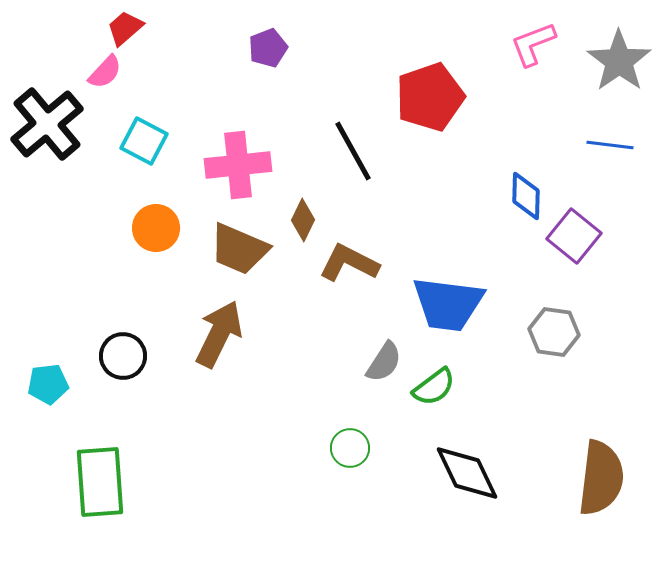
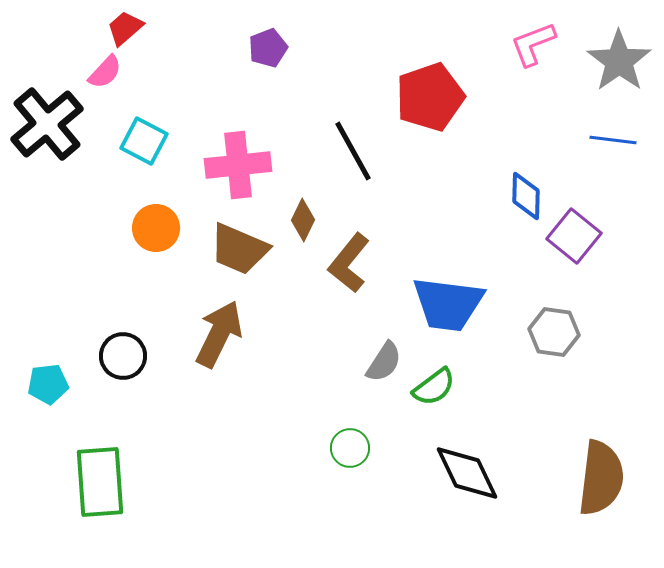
blue line: moved 3 px right, 5 px up
brown L-shape: rotated 78 degrees counterclockwise
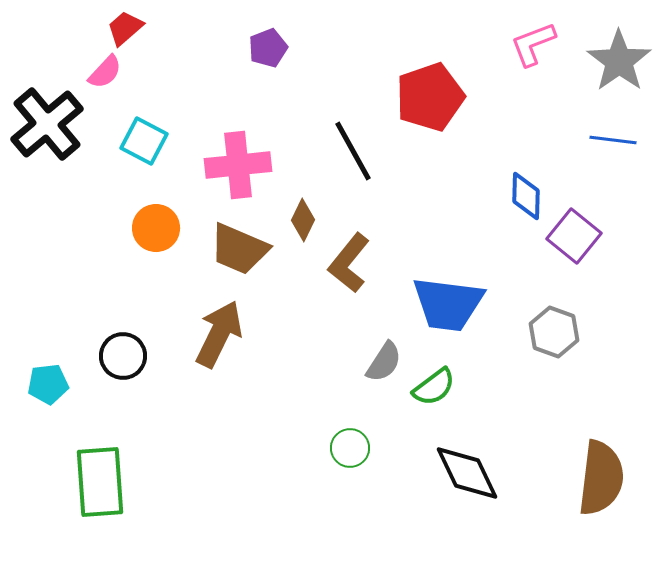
gray hexagon: rotated 12 degrees clockwise
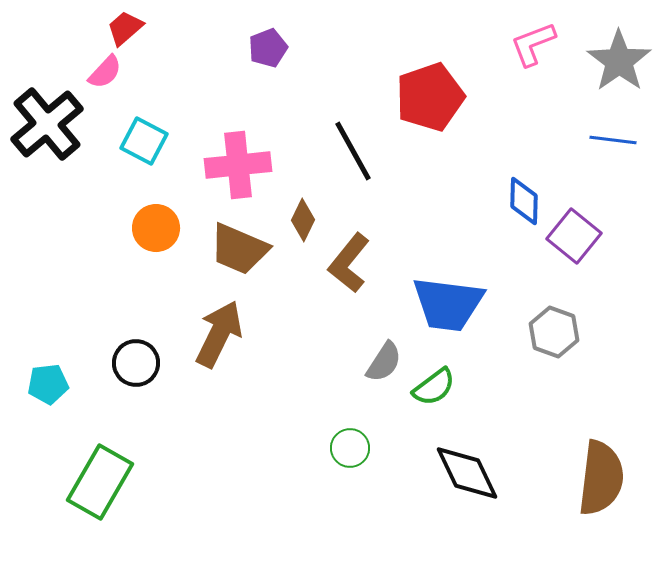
blue diamond: moved 2 px left, 5 px down
black circle: moved 13 px right, 7 px down
green rectangle: rotated 34 degrees clockwise
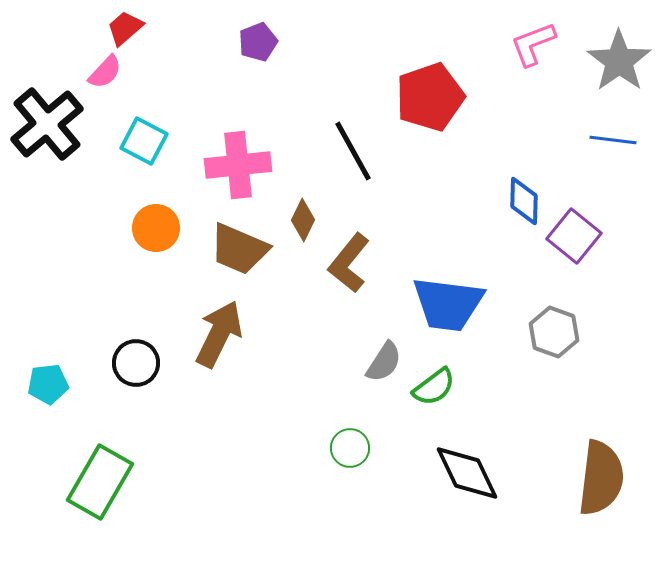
purple pentagon: moved 10 px left, 6 px up
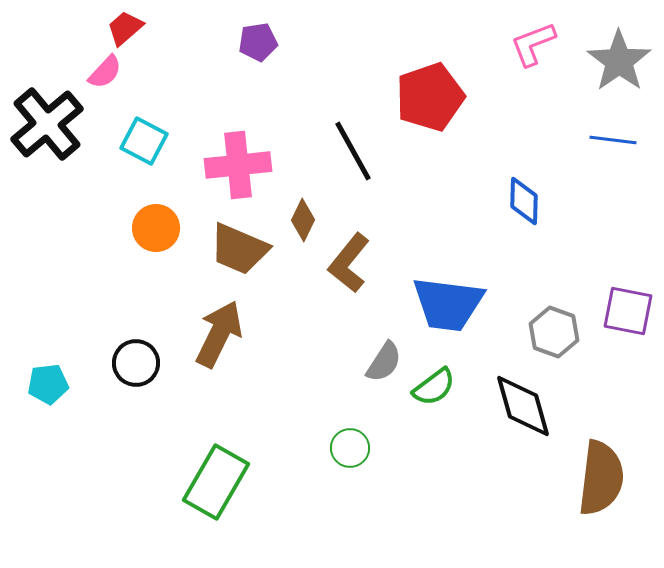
purple pentagon: rotated 12 degrees clockwise
purple square: moved 54 px right, 75 px down; rotated 28 degrees counterclockwise
black diamond: moved 56 px right, 67 px up; rotated 10 degrees clockwise
green rectangle: moved 116 px right
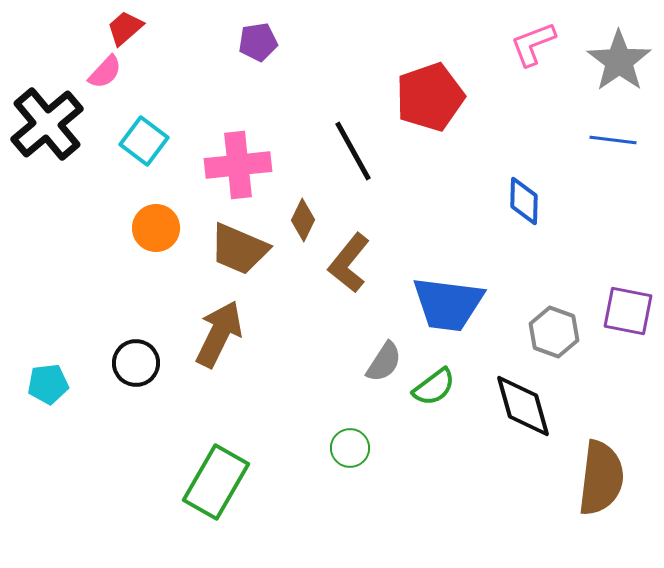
cyan square: rotated 9 degrees clockwise
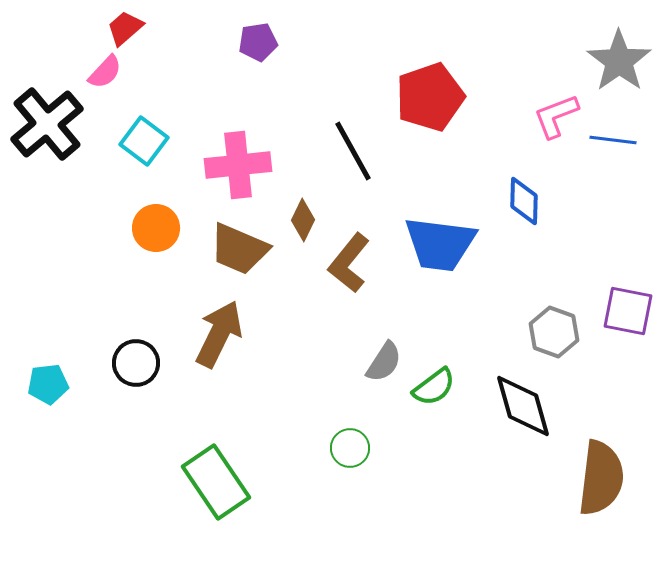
pink L-shape: moved 23 px right, 72 px down
blue trapezoid: moved 8 px left, 60 px up
green rectangle: rotated 64 degrees counterclockwise
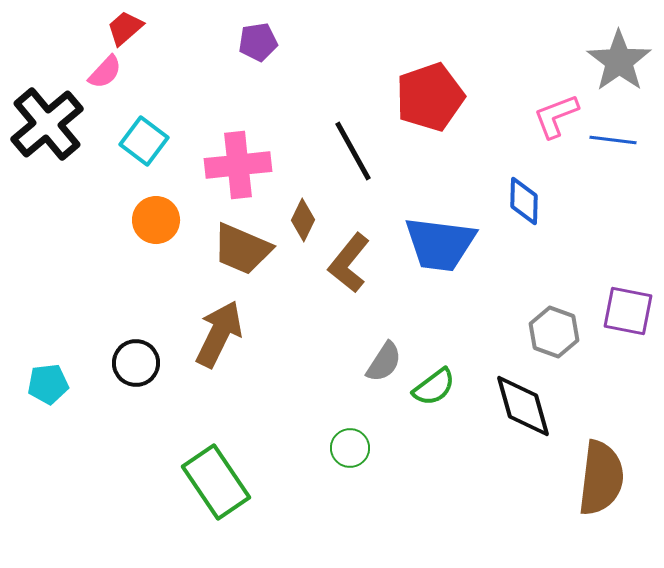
orange circle: moved 8 px up
brown trapezoid: moved 3 px right
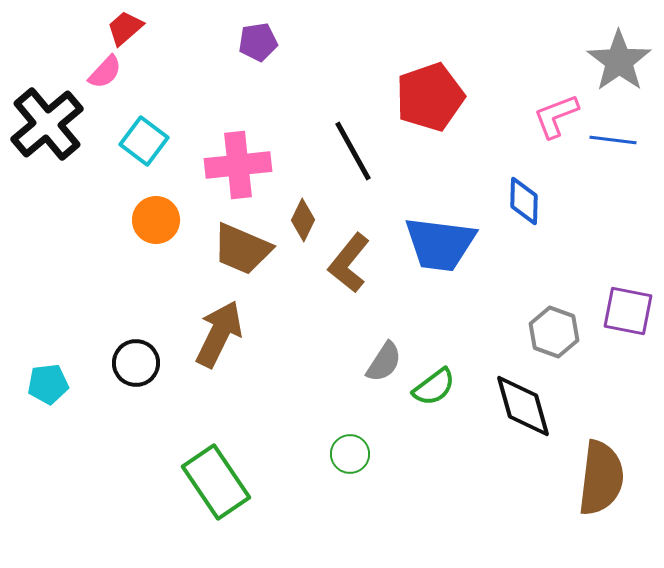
green circle: moved 6 px down
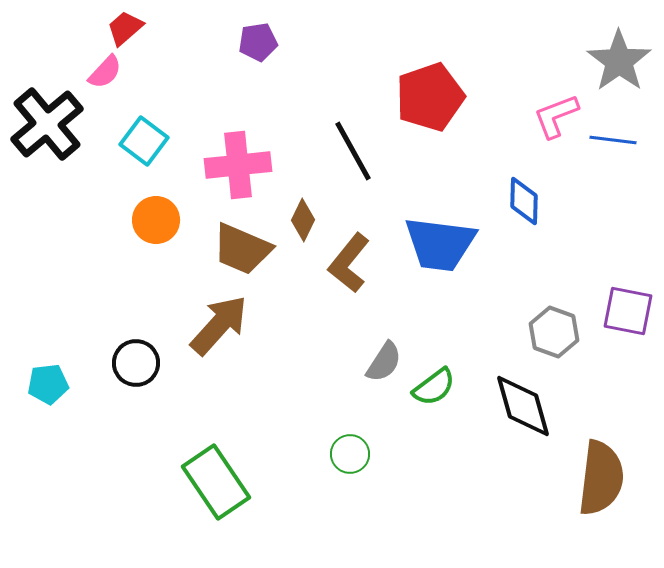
brown arrow: moved 9 px up; rotated 16 degrees clockwise
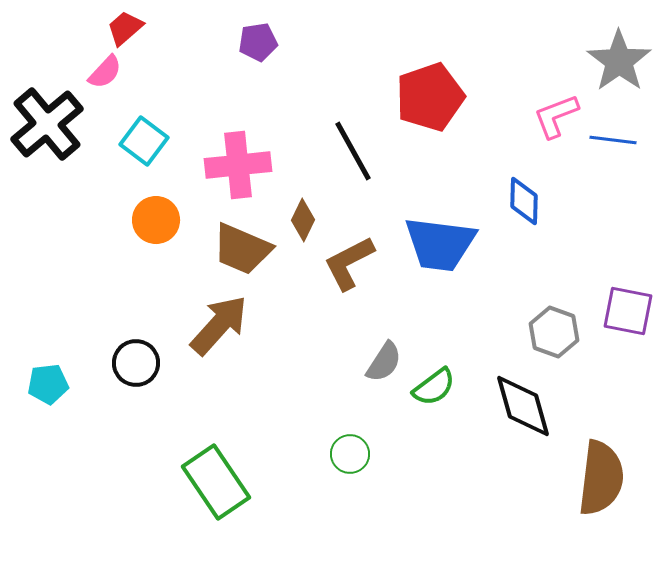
brown L-shape: rotated 24 degrees clockwise
